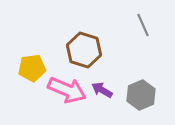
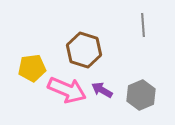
gray line: rotated 20 degrees clockwise
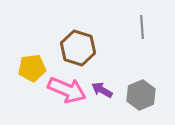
gray line: moved 1 px left, 2 px down
brown hexagon: moved 6 px left, 2 px up
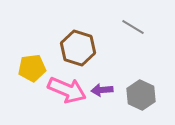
gray line: moved 9 px left; rotated 55 degrees counterclockwise
purple arrow: rotated 35 degrees counterclockwise
gray hexagon: rotated 12 degrees counterclockwise
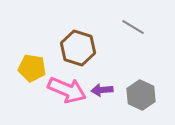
yellow pentagon: rotated 16 degrees clockwise
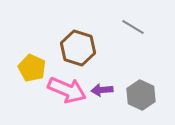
yellow pentagon: rotated 16 degrees clockwise
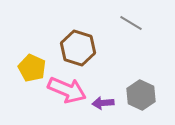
gray line: moved 2 px left, 4 px up
purple arrow: moved 1 px right, 13 px down
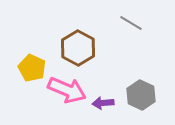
brown hexagon: rotated 12 degrees clockwise
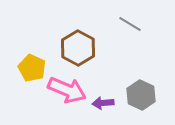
gray line: moved 1 px left, 1 px down
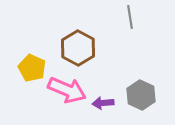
gray line: moved 7 px up; rotated 50 degrees clockwise
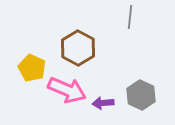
gray line: rotated 15 degrees clockwise
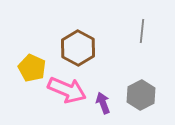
gray line: moved 12 px right, 14 px down
gray hexagon: rotated 8 degrees clockwise
purple arrow: rotated 75 degrees clockwise
